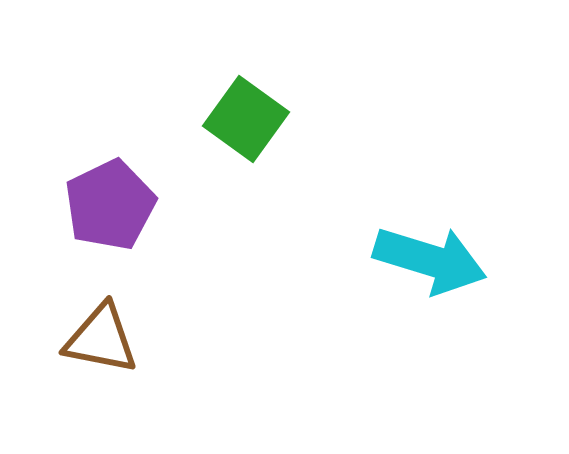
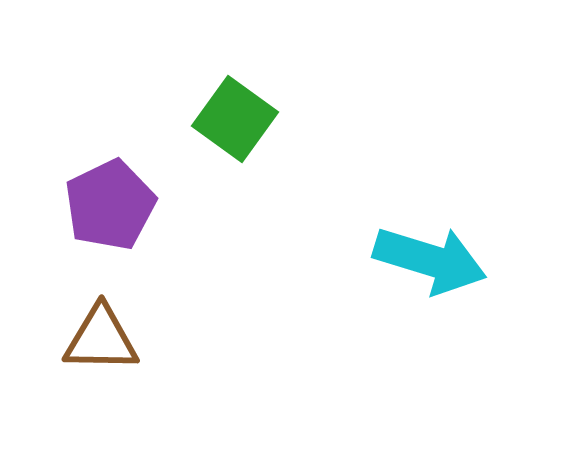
green square: moved 11 px left
brown triangle: rotated 10 degrees counterclockwise
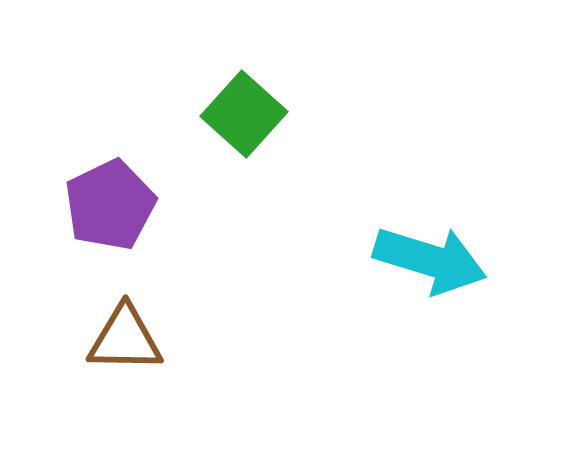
green square: moved 9 px right, 5 px up; rotated 6 degrees clockwise
brown triangle: moved 24 px right
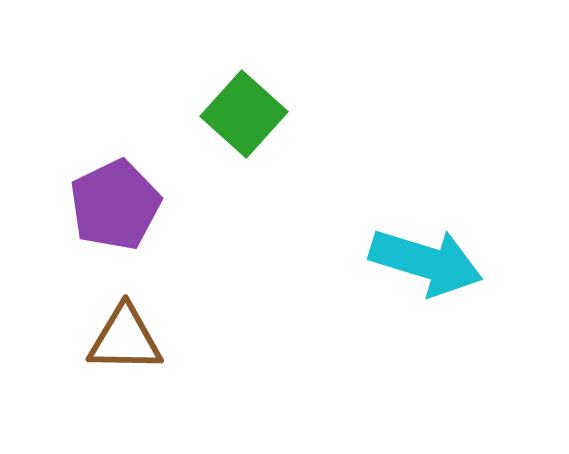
purple pentagon: moved 5 px right
cyan arrow: moved 4 px left, 2 px down
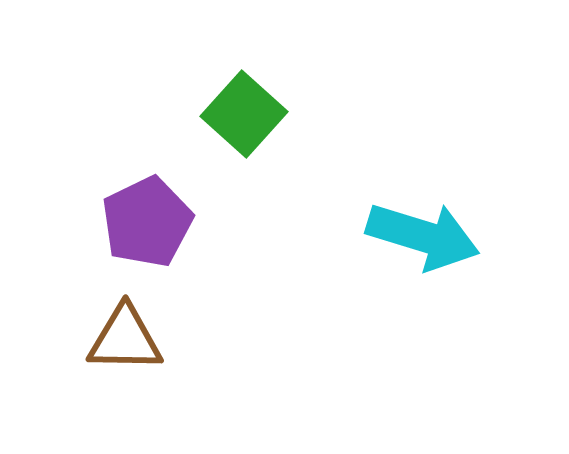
purple pentagon: moved 32 px right, 17 px down
cyan arrow: moved 3 px left, 26 px up
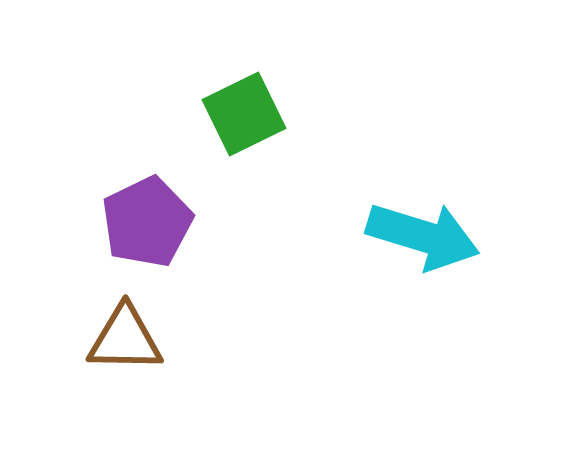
green square: rotated 22 degrees clockwise
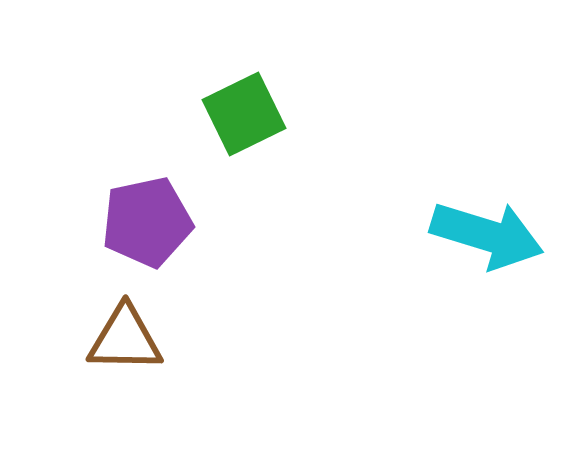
purple pentagon: rotated 14 degrees clockwise
cyan arrow: moved 64 px right, 1 px up
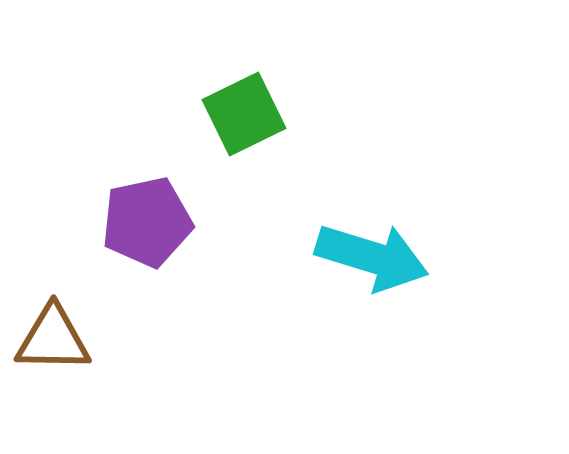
cyan arrow: moved 115 px left, 22 px down
brown triangle: moved 72 px left
